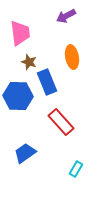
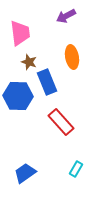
blue trapezoid: moved 20 px down
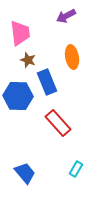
brown star: moved 1 px left, 2 px up
red rectangle: moved 3 px left, 1 px down
blue trapezoid: rotated 85 degrees clockwise
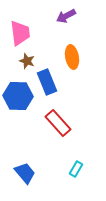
brown star: moved 1 px left, 1 px down
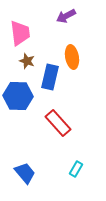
blue rectangle: moved 3 px right, 5 px up; rotated 35 degrees clockwise
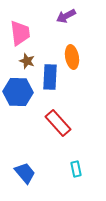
blue rectangle: rotated 10 degrees counterclockwise
blue hexagon: moved 4 px up
cyan rectangle: rotated 42 degrees counterclockwise
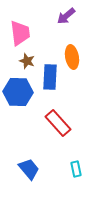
purple arrow: rotated 12 degrees counterclockwise
blue trapezoid: moved 4 px right, 4 px up
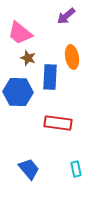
pink trapezoid: rotated 136 degrees clockwise
brown star: moved 1 px right, 3 px up
red rectangle: rotated 40 degrees counterclockwise
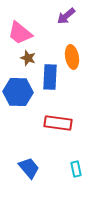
blue trapezoid: moved 1 px up
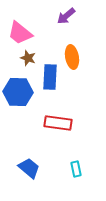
blue trapezoid: rotated 10 degrees counterclockwise
